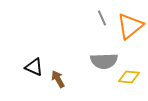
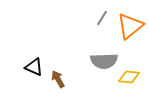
gray line: rotated 56 degrees clockwise
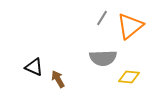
gray semicircle: moved 1 px left, 3 px up
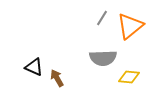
brown arrow: moved 1 px left, 1 px up
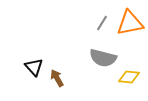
gray line: moved 5 px down
orange triangle: moved 3 px up; rotated 28 degrees clockwise
gray semicircle: rotated 16 degrees clockwise
black triangle: rotated 24 degrees clockwise
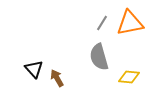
gray semicircle: moved 4 px left, 1 px up; rotated 60 degrees clockwise
black triangle: moved 2 px down
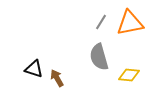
gray line: moved 1 px left, 1 px up
black triangle: rotated 30 degrees counterclockwise
yellow diamond: moved 2 px up
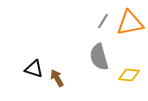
gray line: moved 2 px right, 1 px up
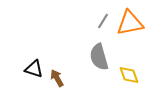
yellow diamond: rotated 65 degrees clockwise
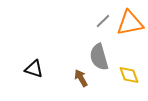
gray line: rotated 14 degrees clockwise
brown arrow: moved 24 px right
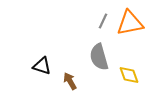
gray line: rotated 21 degrees counterclockwise
black triangle: moved 8 px right, 3 px up
brown arrow: moved 11 px left, 3 px down
